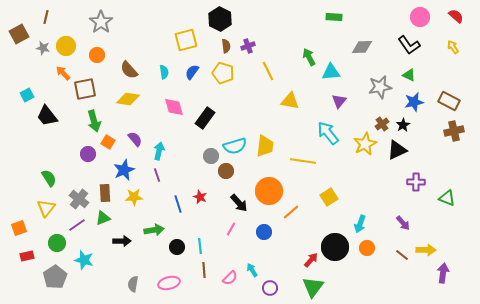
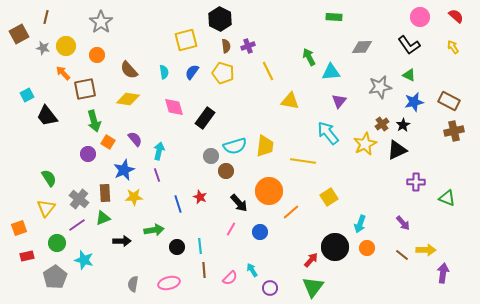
blue circle at (264, 232): moved 4 px left
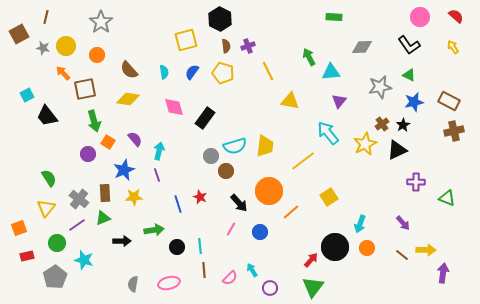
yellow line at (303, 161): rotated 45 degrees counterclockwise
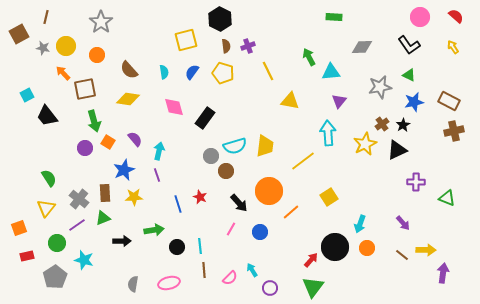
cyan arrow at (328, 133): rotated 35 degrees clockwise
purple circle at (88, 154): moved 3 px left, 6 px up
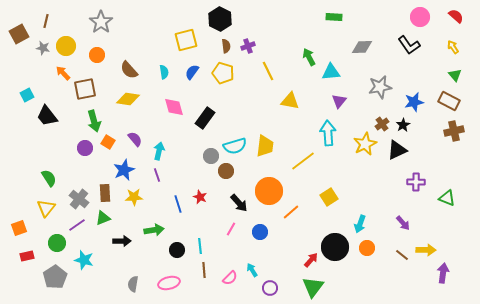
brown line at (46, 17): moved 4 px down
green triangle at (409, 75): moved 46 px right; rotated 24 degrees clockwise
black circle at (177, 247): moved 3 px down
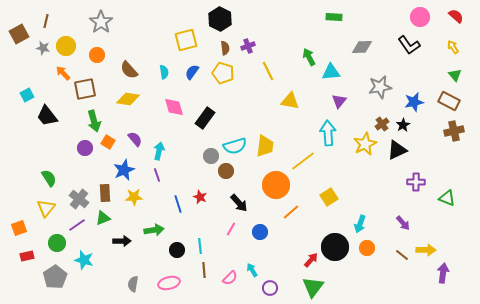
brown semicircle at (226, 46): moved 1 px left, 2 px down
orange circle at (269, 191): moved 7 px right, 6 px up
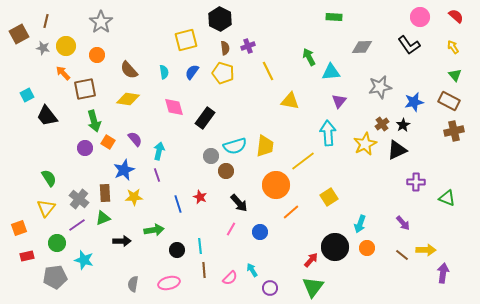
gray pentagon at (55, 277): rotated 25 degrees clockwise
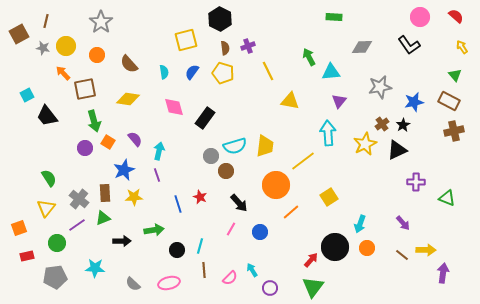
yellow arrow at (453, 47): moved 9 px right
brown semicircle at (129, 70): moved 6 px up
cyan line at (200, 246): rotated 21 degrees clockwise
cyan star at (84, 260): moved 11 px right, 8 px down; rotated 12 degrees counterclockwise
gray semicircle at (133, 284): rotated 56 degrees counterclockwise
